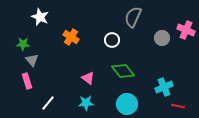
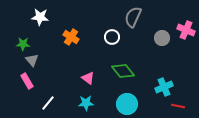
white star: rotated 18 degrees counterclockwise
white circle: moved 3 px up
pink rectangle: rotated 14 degrees counterclockwise
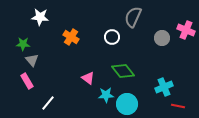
cyan star: moved 20 px right, 8 px up
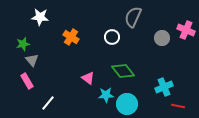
green star: rotated 16 degrees counterclockwise
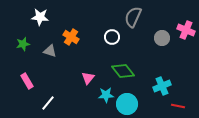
gray triangle: moved 18 px right, 9 px up; rotated 32 degrees counterclockwise
pink triangle: rotated 32 degrees clockwise
cyan cross: moved 2 px left, 1 px up
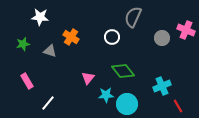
red line: rotated 48 degrees clockwise
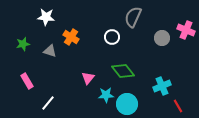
white star: moved 6 px right
